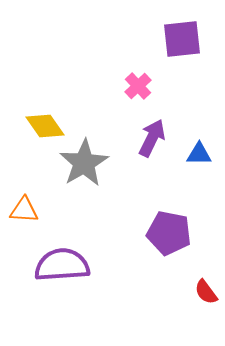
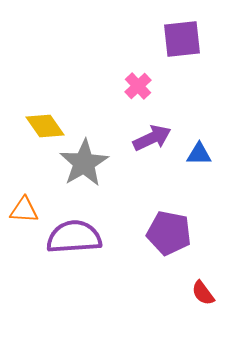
purple arrow: rotated 39 degrees clockwise
purple semicircle: moved 12 px right, 28 px up
red semicircle: moved 3 px left, 1 px down
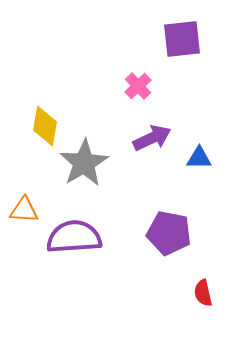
yellow diamond: rotated 45 degrees clockwise
blue triangle: moved 4 px down
red semicircle: rotated 24 degrees clockwise
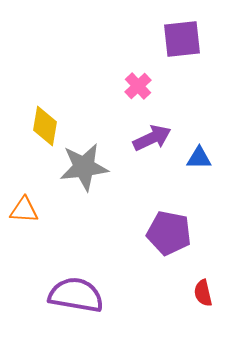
gray star: moved 4 px down; rotated 24 degrees clockwise
purple semicircle: moved 2 px right, 58 px down; rotated 14 degrees clockwise
